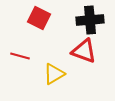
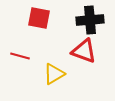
red square: rotated 15 degrees counterclockwise
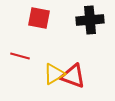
red triangle: moved 11 px left, 25 px down
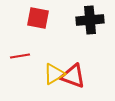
red square: moved 1 px left
red line: rotated 24 degrees counterclockwise
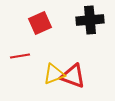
red square: moved 2 px right, 5 px down; rotated 35 degrees counterclockwise
yellow triangle: rotated 10 degrees clockwise
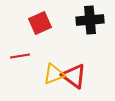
red triangle: moved 1 px right; rotated 16 degrees clockwise
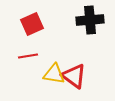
red square: moved 8 px left, 1 px down
red line: moved 8 px right
yellow triangle: rotated 30 degrees clockwise
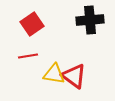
red square: rotated 10 degrees counterclockwise
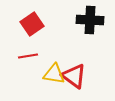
black cross: rotated 8 degrees clockwise
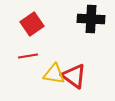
black cross: moved 1 px right, 1 px up
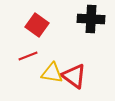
red square: moved 5 px right, 1 px down; rotated 20 degrees counterclockwise
red line: rotated 12 degrees counterclockwise
yellow triangle: moved 2 px left, 1 px up
